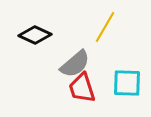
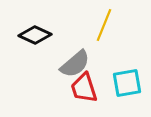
yellow line: moved 1 px left, 2 px up; rotated 8 degrees counterclockwise
cyan square: rotated 12 degrees counterclockwise
red trapezoid: moved 2 px right
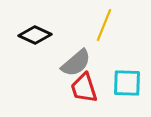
gray semicircle: moved 1 px right, 1 px up
cyan square: rotated 12 degrees clockwise
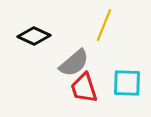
black diamond: moved 1 px left, 1 px down
gray semicircle: moved 2 px left
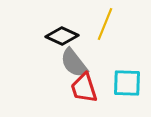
yellow line: moved 1 px right, 1 px up
black diamond: moved 28 px right
gray semicircle: rotated 92 degrees clockwise
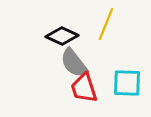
yellow line: moved 1 px right
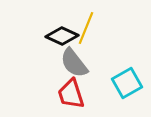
yellow line: moved 20 px left, 4 px down
cyan square: rotated 32 degrees counterclockwise
red trapezoid: moved 13 px left, 6 px down
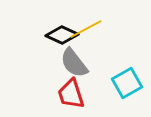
yellow line: moved 1 px down; rotated 40 degrees clockwise
black diamond: moved 1 px up
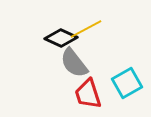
black diamond: moved 1 px left, 3 px down
red trapezoid: moved 17 px right
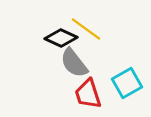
yellow line: rotated 64 degrees clockwise
